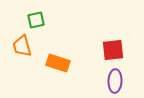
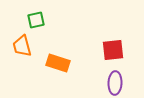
purple ellipse: moved 2 px down
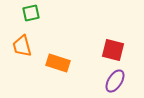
green square: moved 5 px left, 7 px up
red square: rotated 20 degrees clockwise
purple ellipse: moved 2 px up; rotated 30 degrees clockwise
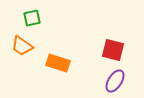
green square: moved 1 px right, 5 px down
orange trapezoid: rotated 40 degrees counterclockwise
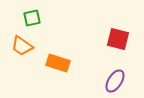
red square: moved 5 px right, 11 px up
